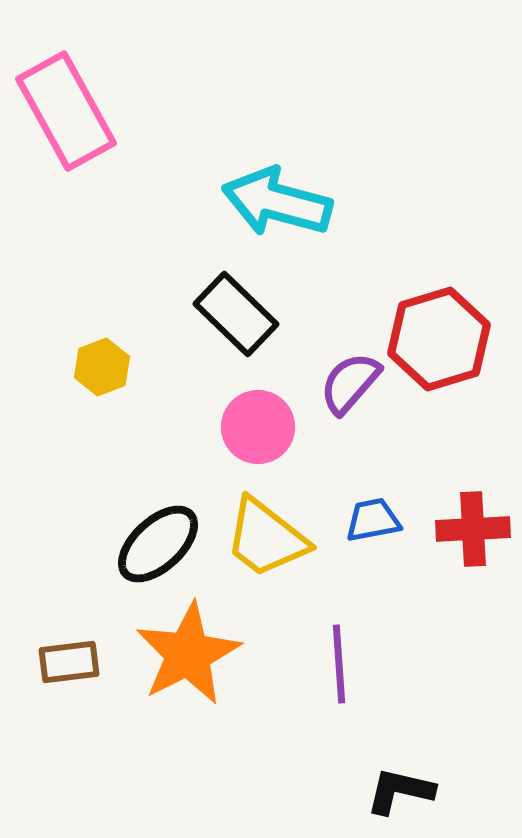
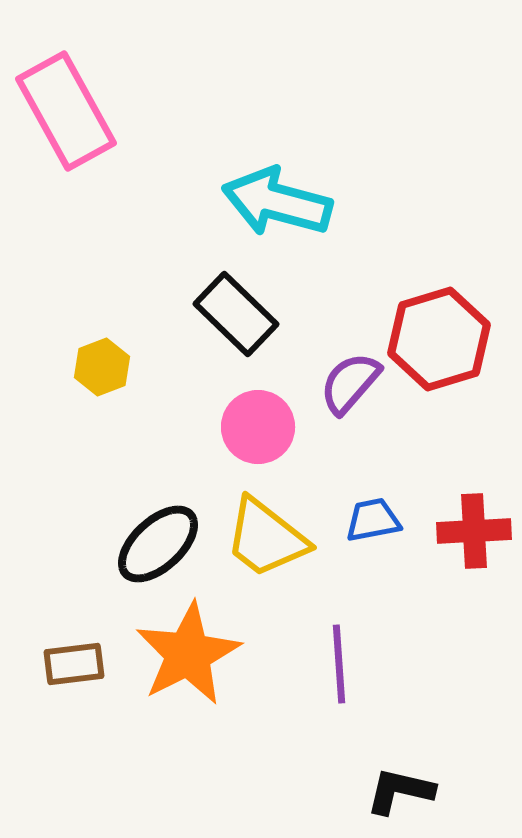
red cross: moved 1 px right, 2 px down
brown rectangle: moved 5 px right, 2 px down
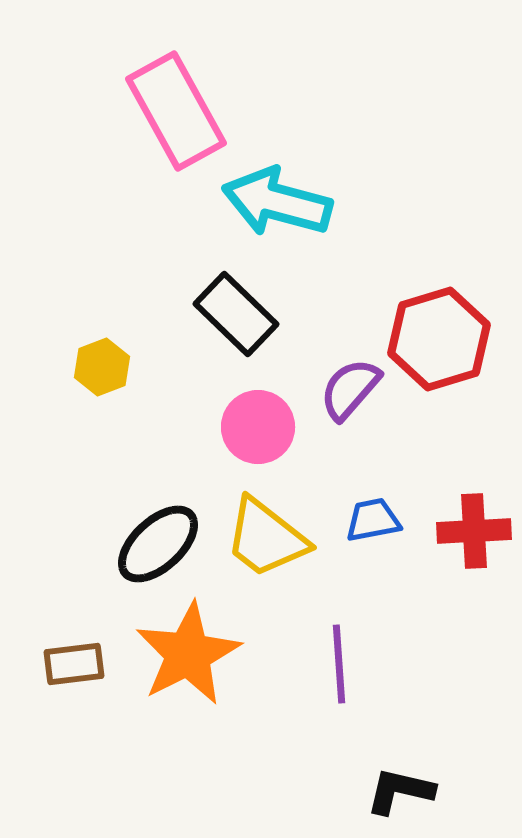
pink rectangle: moved 110 px right
purple semicircle: moved 6 px down
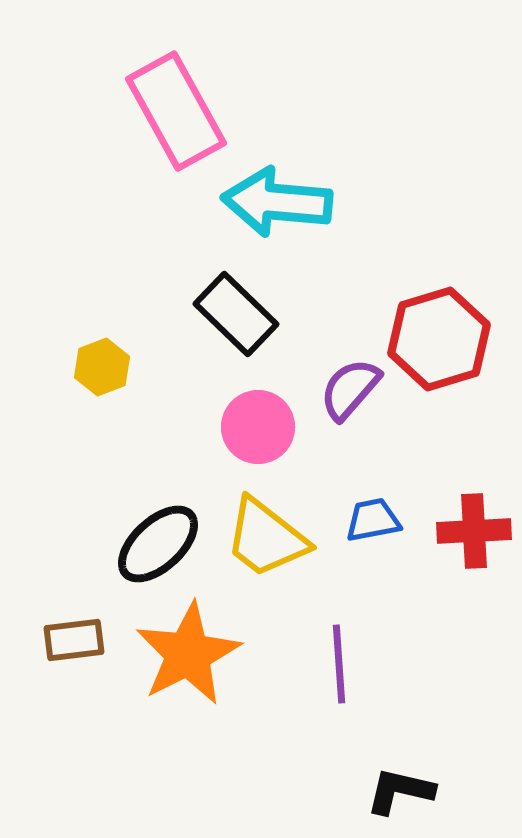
cyan arrow: rotated 10 degrees counterclockwise
brown rectangle: moved 24 px up
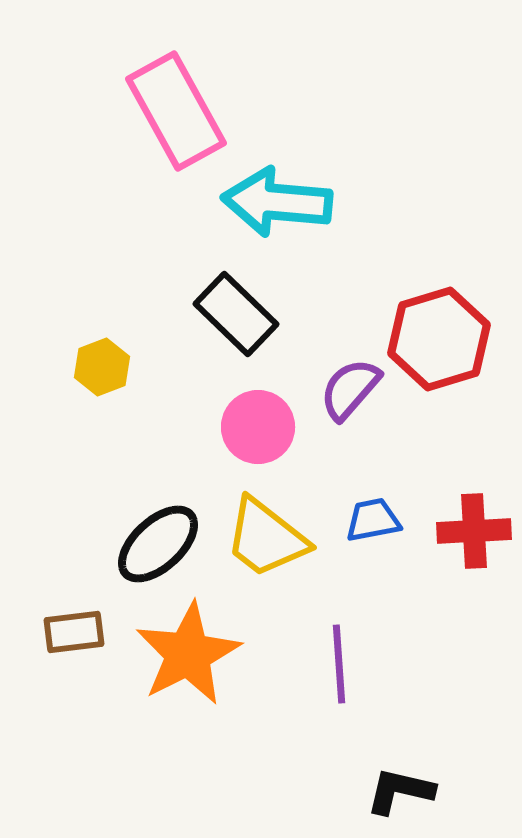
brown rectangle: moved 8 px up
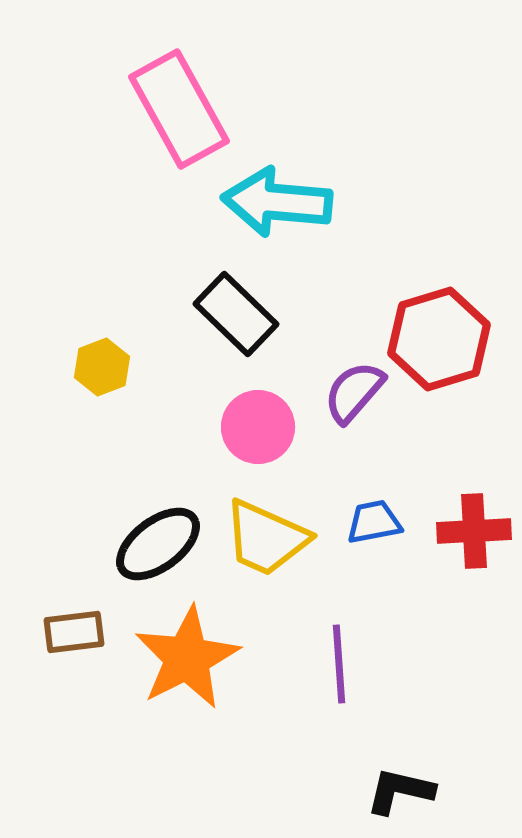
pink rectangle: moved 3 px right, 2 px up
purple semicircle: moved 4 px right, 3 px down
blue trapezoid: moved 1 px right, 2 px down
yellow trapezoid: rotated 14 degrees counterclockwise
black ellipse: rotated 6 degrees clockwise
orange star: moved 1 px left, 4 px down
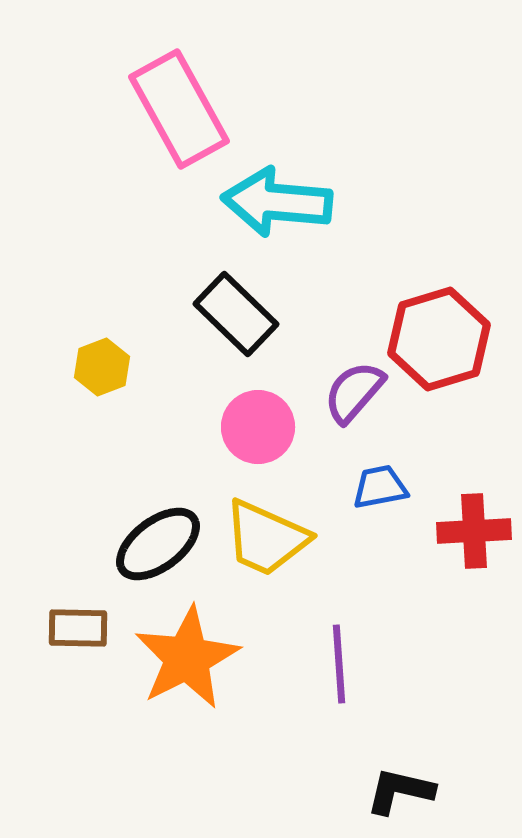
blue trapezoid: moved 6 px right, 35 px up
brown rectangle: moved 4 px right, 4 px up; rotated 8 degrees clockwise
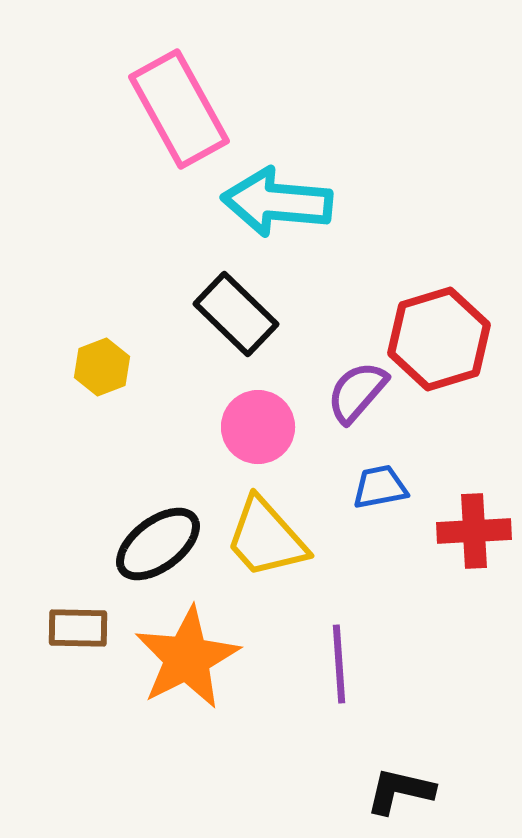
purple semicircle: moved 3 px right
yellow trapezoid: rotated 24 degrees clockwise
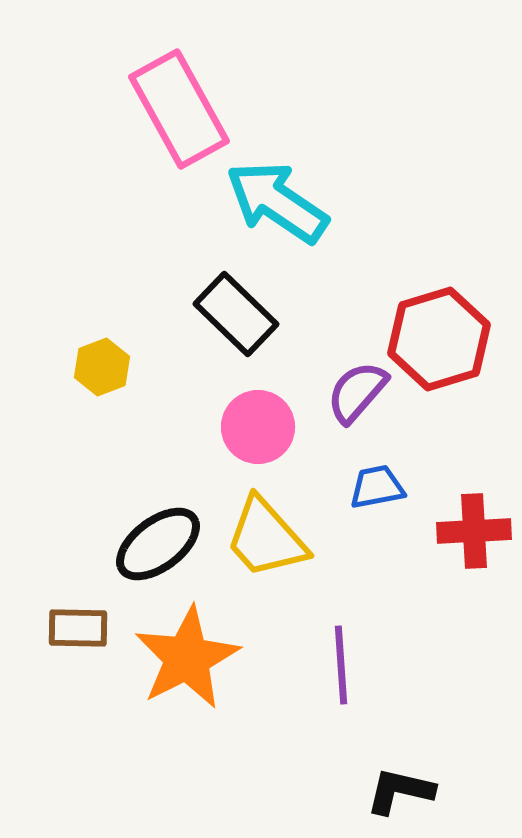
cyan arrow: rotated 29 degrees clockwise
blue trapezoid: moved 3 px left
purple line: moved 2 px right, 1 px down
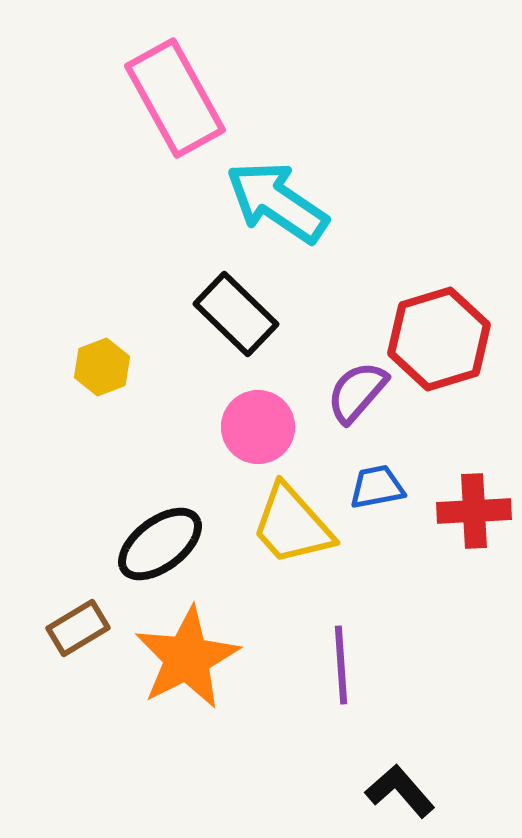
pink rectangle: moved 4 px left, 11 px up
red cross: moved 20 px up
yellow trapezoid: moved 26 px right, 13 px up
black ellipse: moved 2 px right
brown rectangle: rotated 32 degrees counterclockwise
black L-shape: rotated 36 degrees clockwise
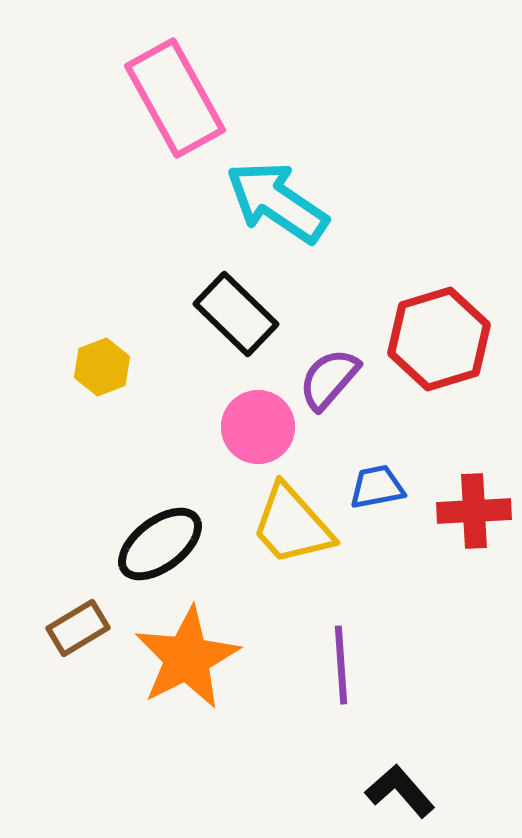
purple semicircle: moved 28 px left, 13 px up
